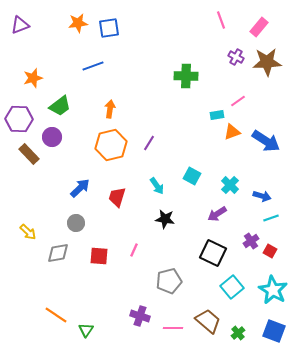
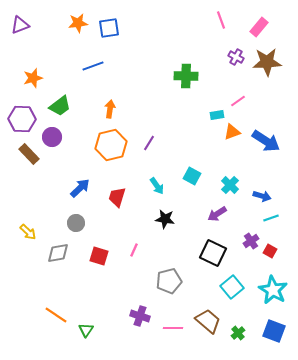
purple hexagon at (19, 119): moved 3 px right
red square at (99, 256): rotated 12 degrees clockwise
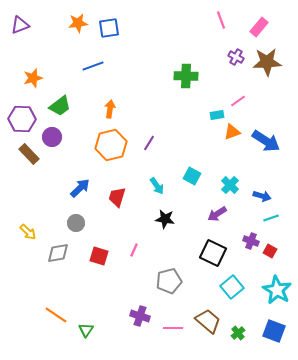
purple cross at (251, 241): rotated 35 degrees counterclockwise
cyan star at (273, 290): moved 4 px right
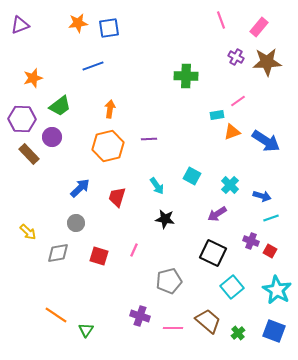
purple line at (149, 143): moved 4 px up; rotated 56 degrees clockwise
orange hexagon at (111, 145): moved 3 px left, 1 px down
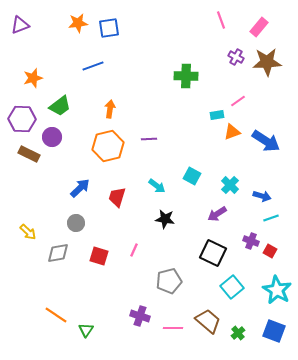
brown rectangle at (29, 154): rotated 20 degrees counterclockwise
cyan arrow at (157, 186): rotated 18 degrees counterclockwise
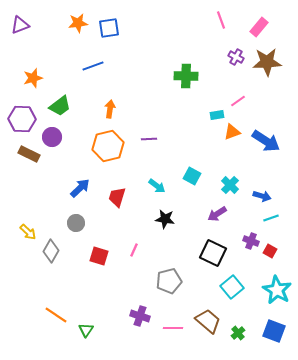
gray diamond at (58, 253): moved 7 px left, 2 px up; rotated 50 degrees counterclockwise
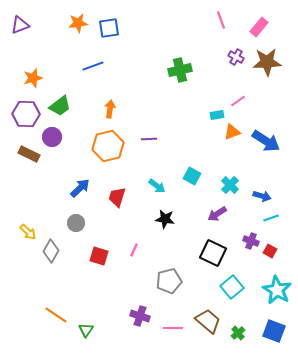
green cross at (186, 76): moved 6 px left, 6 px up; rotated 15 degrees counterclockwise
purple hexagon at (22, 119): moved 4 px right, 5 px up
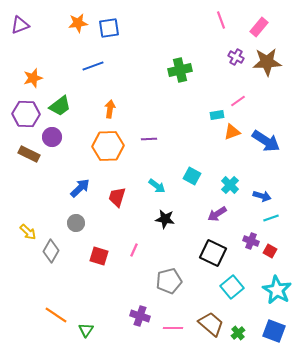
orange hexagon at (108, 146): rotated 12 degrees clockwise
brown trapezoid at (208, 321): moved 3 px right, 3 px down
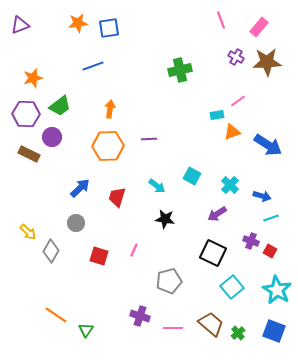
blue arrow at (266, 141): moved 2 px right, 4 px down
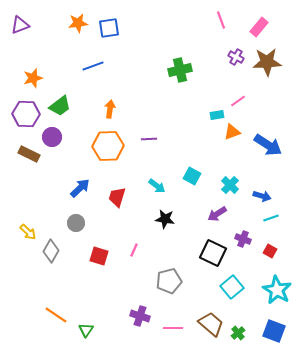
purple cross at (251, 241): moved 8 px left, 2 px up
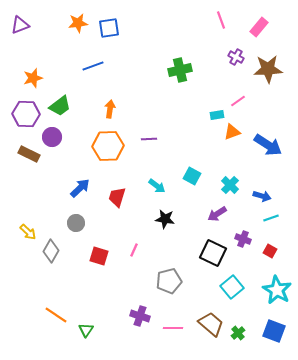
brown star at (267, 62): moved 1 px right, 7 px down
